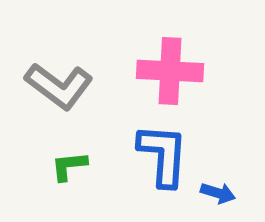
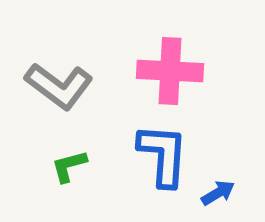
green L-shape: rotated 9 degrees counterclockwise
blue arrow: rotated 48 degrees counterclockwise
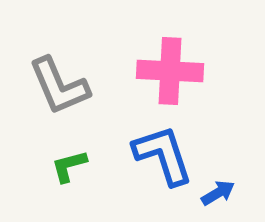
gray L-shape: rotated 30 degrees clockwise
blue L-shape: rotated 22 degrees counterclockwise
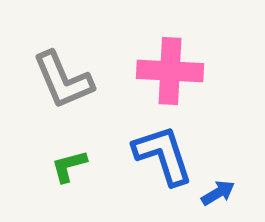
gray L-shape: moved 4 px right, 6 px up
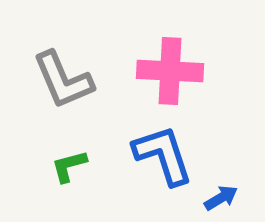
blue arrow: moved 3 px right, 5 px down
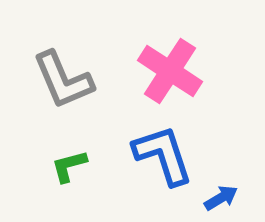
pink cross: rotated 30 degrees clockwise
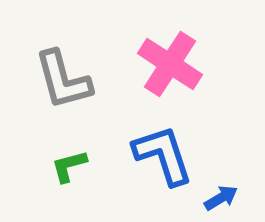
pink cross: moved 7 px up
gray L-shape: rotated 8 degrees clockwise
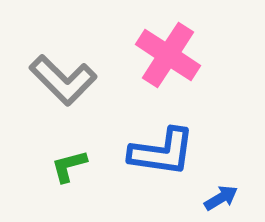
pink cross: moved 2 px left, 9 px up
gray L-shape: rotated 30 degrees counterclockwise
blue L-shape: moved 1 px left, 3 px up; rotated 116 degrees clockwise
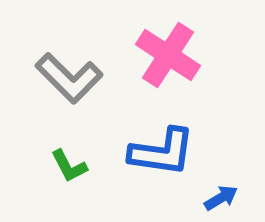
gray L-shape: moved 6 px right, 2 px up
green L-shape: rotated 102 degrees counterclockwise
